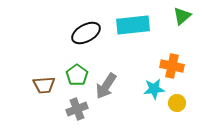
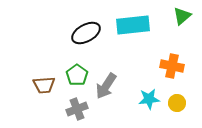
cyan star: moved 5 px left, 10 px down
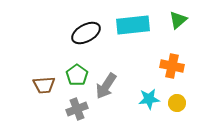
green triangle: moved 4 px left, 4 px down
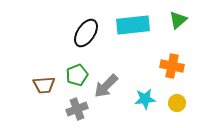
black ellipse: rotated 28 degrees counterclockwise
green pentagon: rotated 15 degrees clockwise
gray arrow: rotated 12 degrees clockwise
cyan star: moved 4 px left
